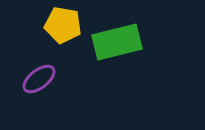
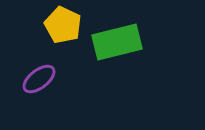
yellow pentagon: rotated 15 degrees clockwise
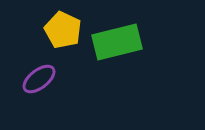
yellow pentagon: moved 5 px down
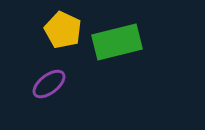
purple ellipse: moved 10 px right, 5 px down
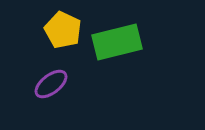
purple ellipse: moved 2 px right
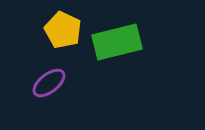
purple ellipse: moved 2 px left, 1 px up
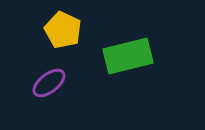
green rectangle: moved 11 px right, 14 px down
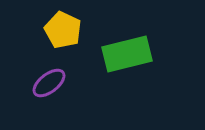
green rectangle: moved 1 px left, 2 px up
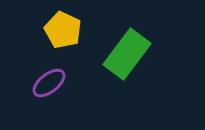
green rectangle: rotated 39 degrees counterclockwise
